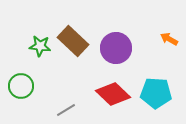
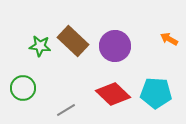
purple circle: moved 1 px left, 2 px up
green circle: moved 2 px right, 2 px down
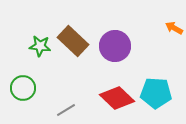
orange arrow: moved 5 px right, 11 px up
red diamond: moved 4 px right, 4 px down
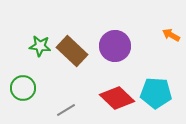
orange arrow: moved 3 px left, 7 px down
brown rectangle: moved 1 px left, 10 px down
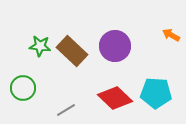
red diamond: moved 2 px left
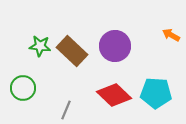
red diamond: moved 1 px left, 3 px up
gray line: rotated 36 degrees counterclockwise
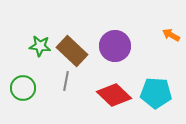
gray line: moved 29 px up; rotated 12 degrees counterclockwise
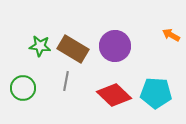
brown rectangle: moved 1 px right, 2 px up; rotated 12 degrees counterclockwise
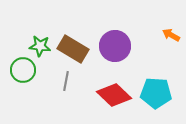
green circle: moved 18 px up
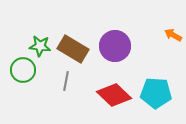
orange arrow: moved 2 px right
